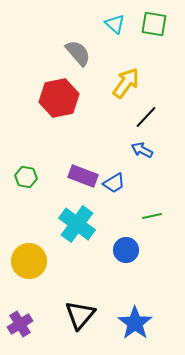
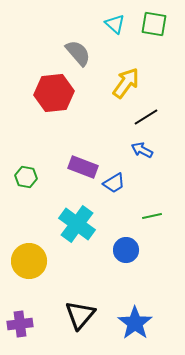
red hexagon: moved 5 px left, 5 px up; rotated 6 degrees clockwise
black line: rotated 15 degrees clockwise
purple rectangle: moved 9 px up
purple cross: rotated 25 degrees clockwise
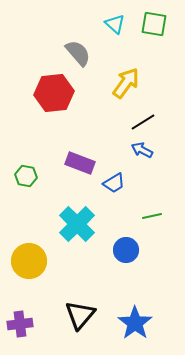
black line: moved 3 px left, 5 px down
purple rectangle: moved 3 px left, 4 px up
green hexagon: moved 1 px up
cyan cross: rotated 9 degrees clockwise
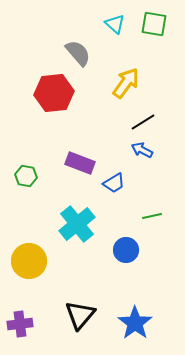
cyan cross: rotated 6 degrees clockwise
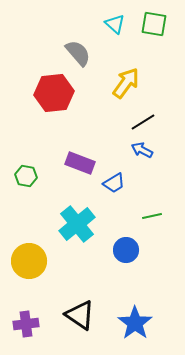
black triangle: rotated 36 degrees counterclockwise
purple cross: moved 6 px right
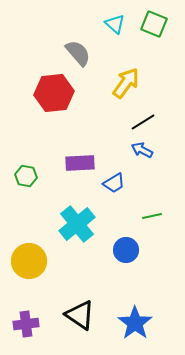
green square: rotated 12 degrees clockwise
purple rectangle: rotated 24 degrees counterclockwise
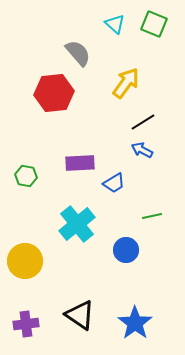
yellow circle: moved 4 px left
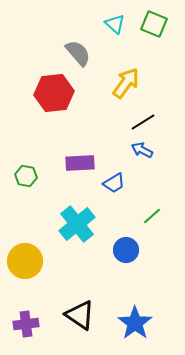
green line: rotated 30 degrees counterclockwise
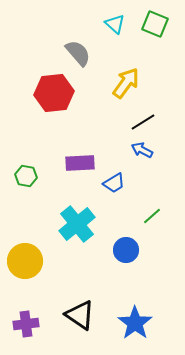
green square: moved 1 px right
